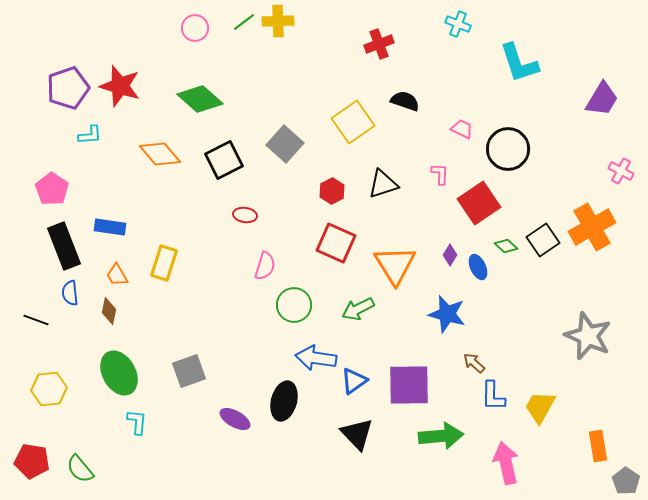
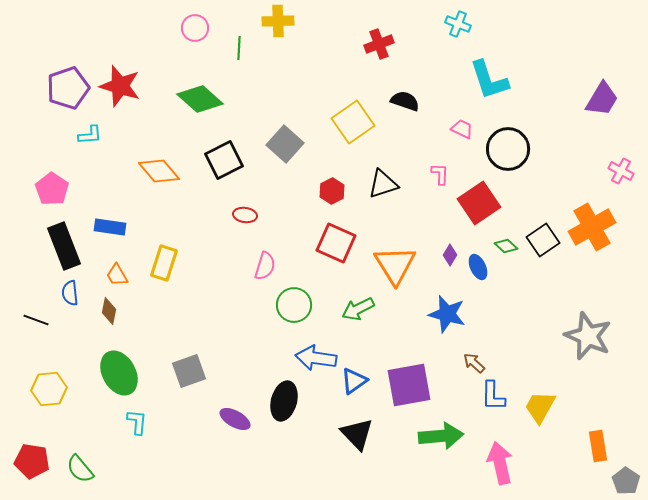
green line at (244, 22): moved 5 px left, 26 px down; rotated 50 degrees counterclockwise
cyan L-shape at (519, 63): moved 30 px left, 17 px down
orange diamond at (160, 154): moved 1 px left, 17 px down
purple square at (409, 385): rotated 9 degrees counterclockwise
pink arrow at (506, 463): moved 6 px left
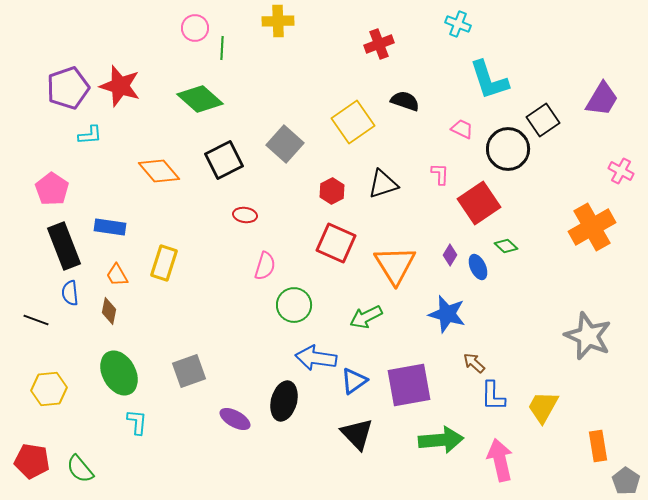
green line at (239, 48): moved 17 px left
black square at (543, 240): moved 120 px up
green arrow at (358, 309): moved 8 px right, 8 px down
yellow trapezoid at (540, 407): moved 3 px right
green arrow at (441, 436): moved 4 px down
pink arrow at (500, 463): moved 3 px up
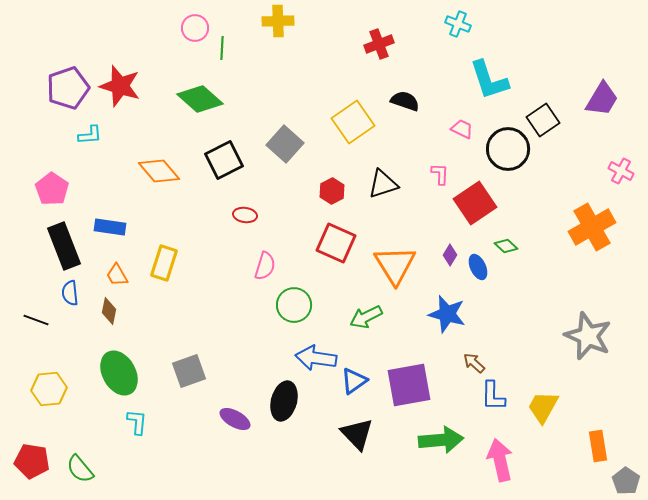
red square at (479, 203): moved 4 px left
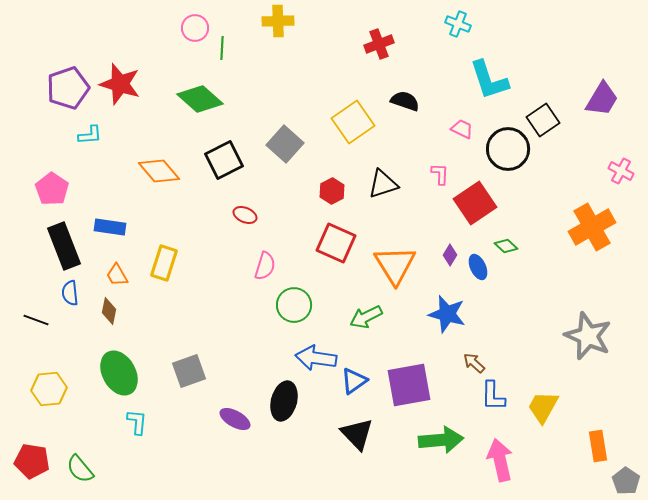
red star at (120, 86): moved 2 px up
red ellipse at (245, 215): rotated 15 degrees clockwise
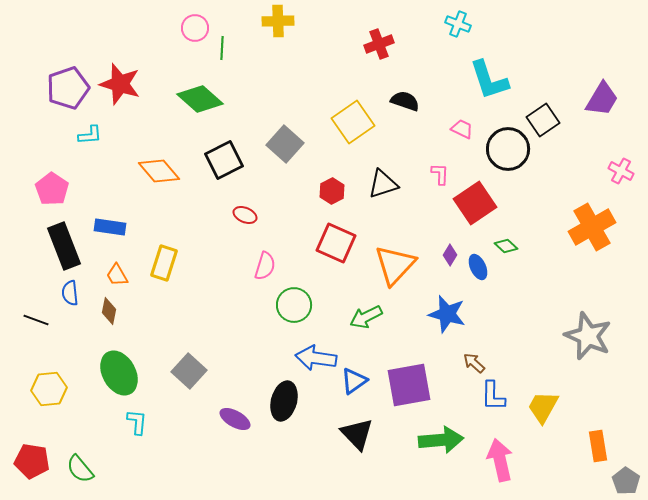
orange triangle at (395, 265): rotated 15 degrees clockwise
gray square at (189, 371): rotated 28 degrees counterclockwise
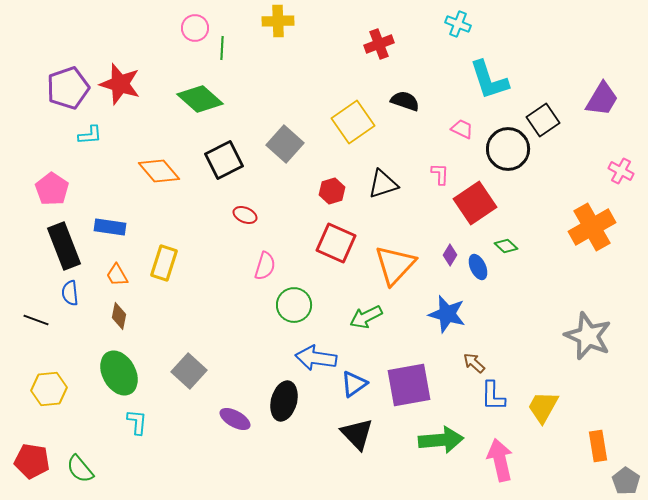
red hexagon at (332, 191): rotated 10 degrees clockwise
brown diamond at (109, 311): moved 10 px right, 5 px down
blue triangle at (354, 381): moved 3 px down
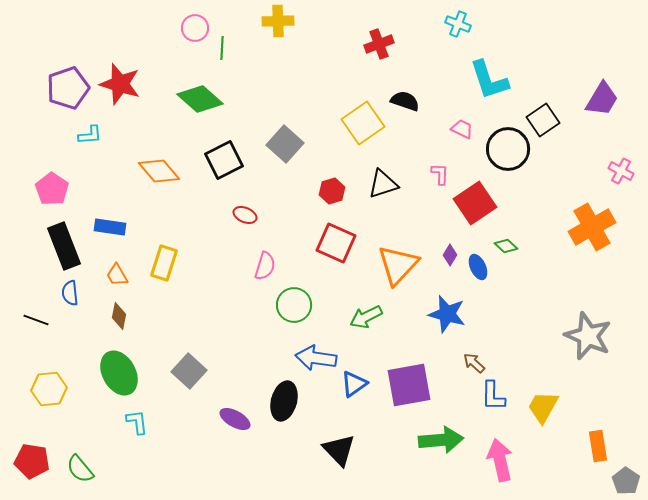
yellow square at (353, 122): moved 10 px right, 1 px down
orange triangle at (395, 265): moved 3 px right
cyan L-shape at (137, 422): rotated 12 degrees counterclockwise
black triangle at (357, 434): moved 18 px left, 16 px down
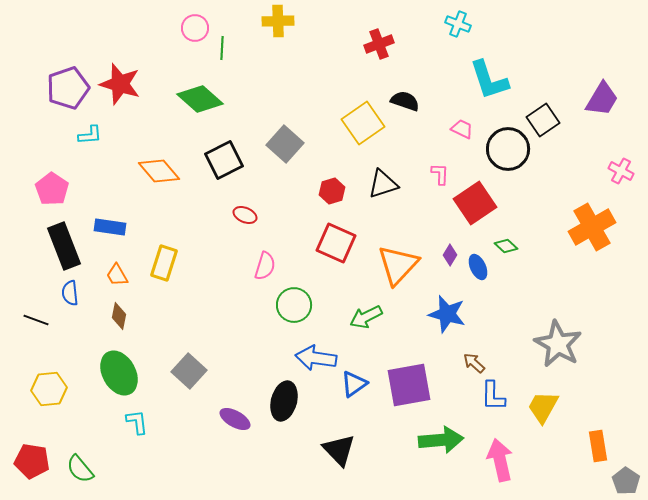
gray star at (588, 336): moved 30 px left, 8 px down; rotated 6 degrees clockwise
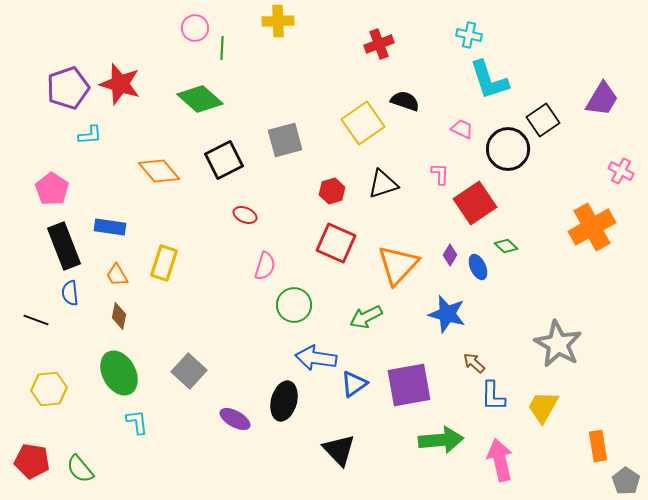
cyan cross at (458, 24): moved 11 px right, 11 px down; rotated 10 degrees counterclockwise
gray square at (285, 144): moved 4 px up; rotated 33 degrees clockwise
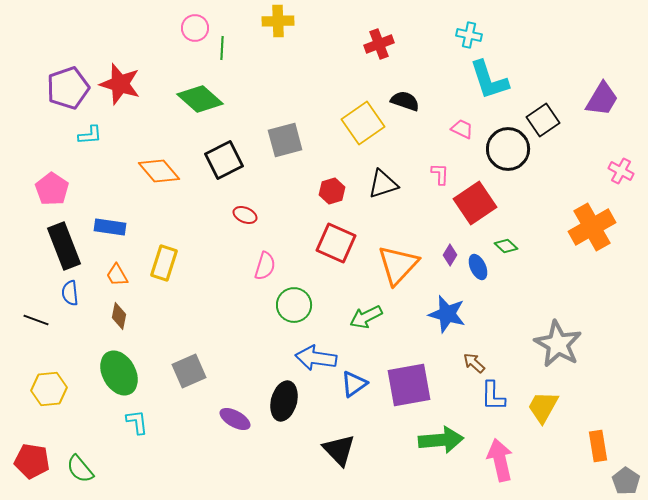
gray square at (189, 371): rotated 24 degrees clockwise
